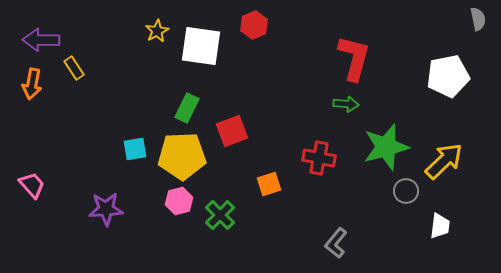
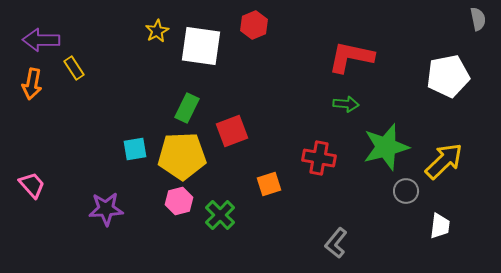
red L-shape: moved 3 px left, 1 px up; rotated 93 degrees counterclockwise
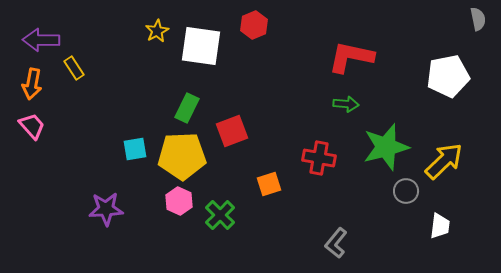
pink trapezoid: moved 59 px up
pink hexagon: rotated 20 degrees counterclockwise
